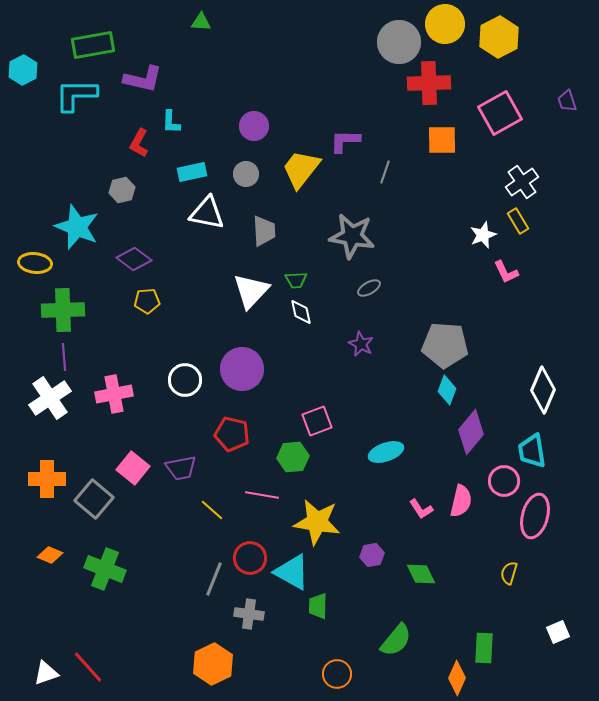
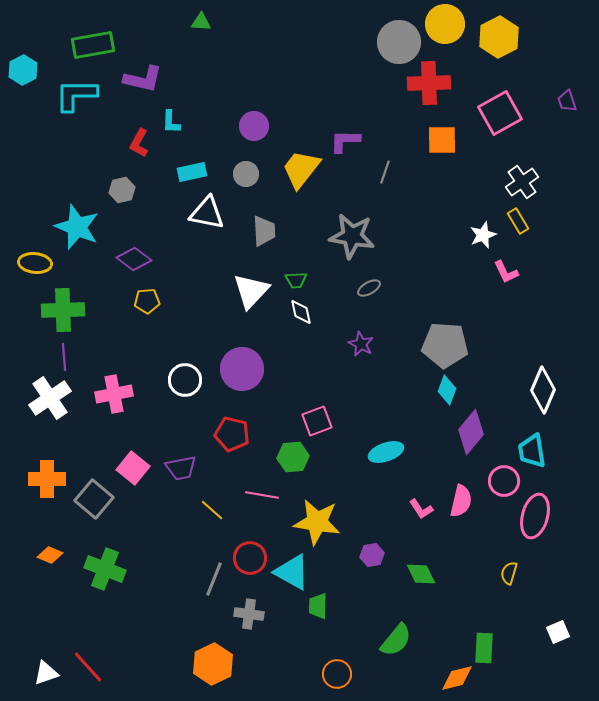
orange diamond at (457, 678): rotated 52 degrees clockwise
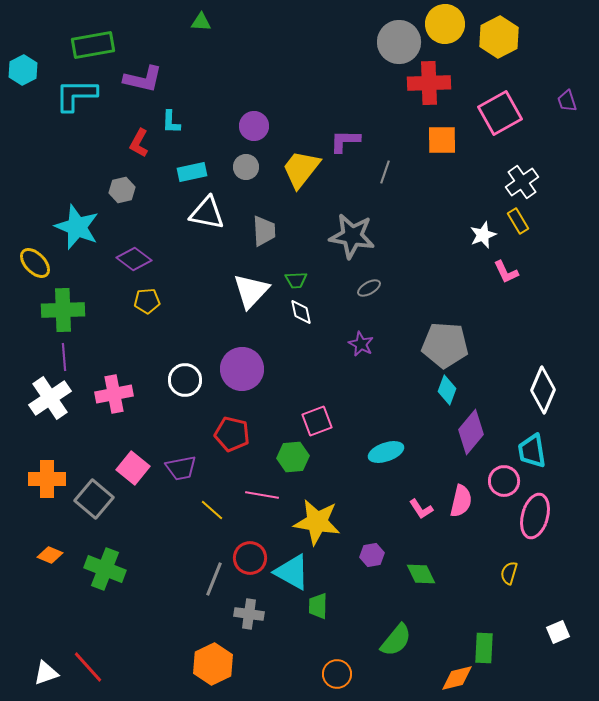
gray circle at (246, 174): moved 7 px up
yellow ellipse at (35, 263): rotated 40 degrees clockwise
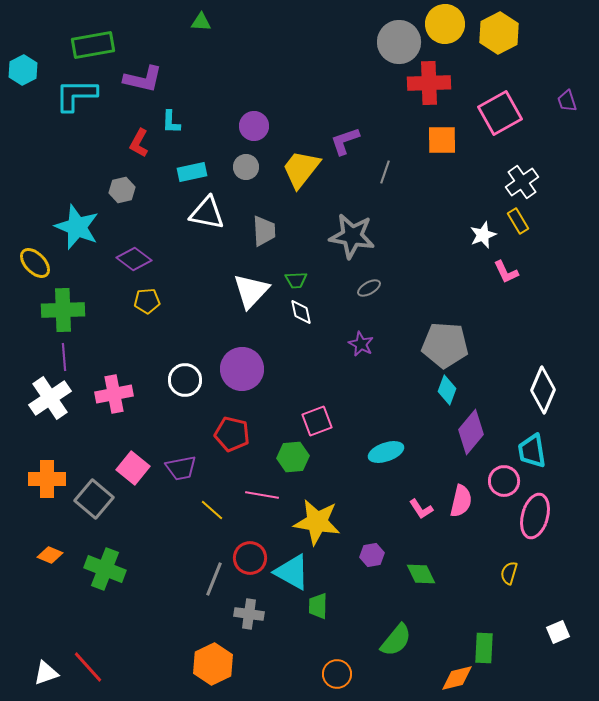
yellow hexagon at (499, 37): moved 4 px up
purple L-shape at (345, 141): rotated 20 degrees counterclockwise
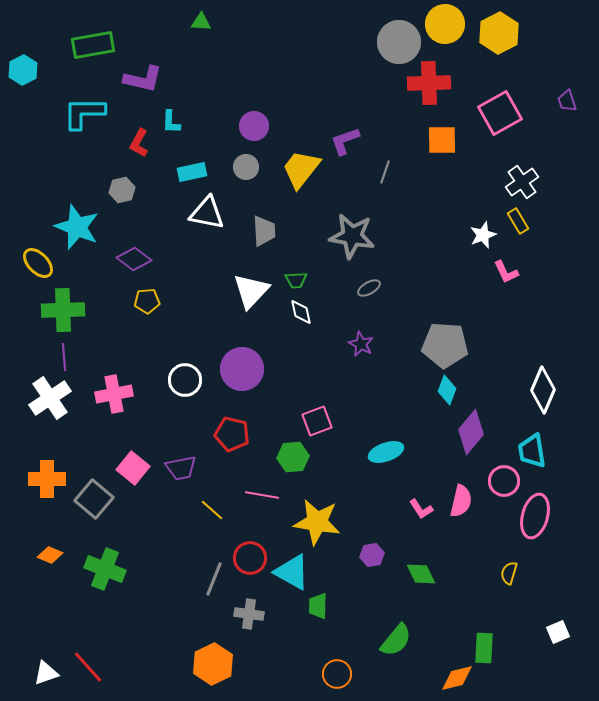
cyan L-shape at (76, 95): moved 8 px right, 18 px down
yellow ellipse at (35, 263): moved 3 px right
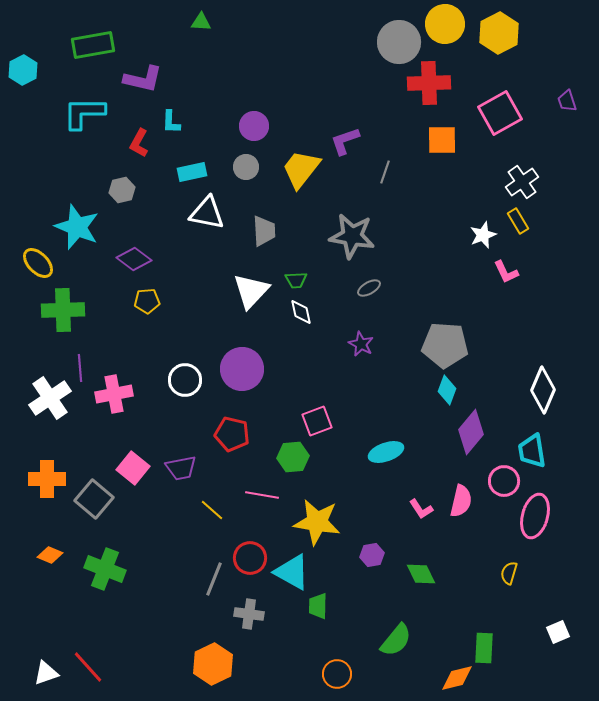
purple line at (64, 357): moved 16 px right, 11 px down
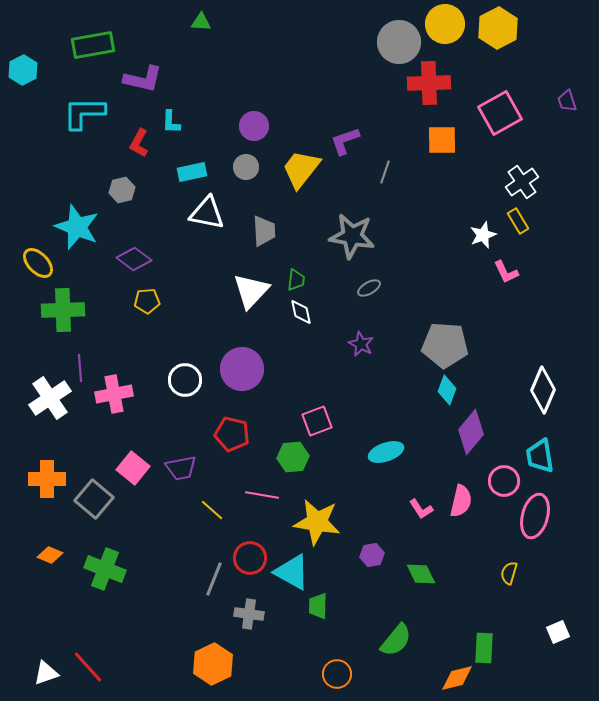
yellow hexagon at (499, 33): moved 1 px left, 5 px up
green trapezoid at (296, 280): rotated 80 degrees counterclockwise
cyan trapezoid at (532, 451): moved 8 px right, 5 px down
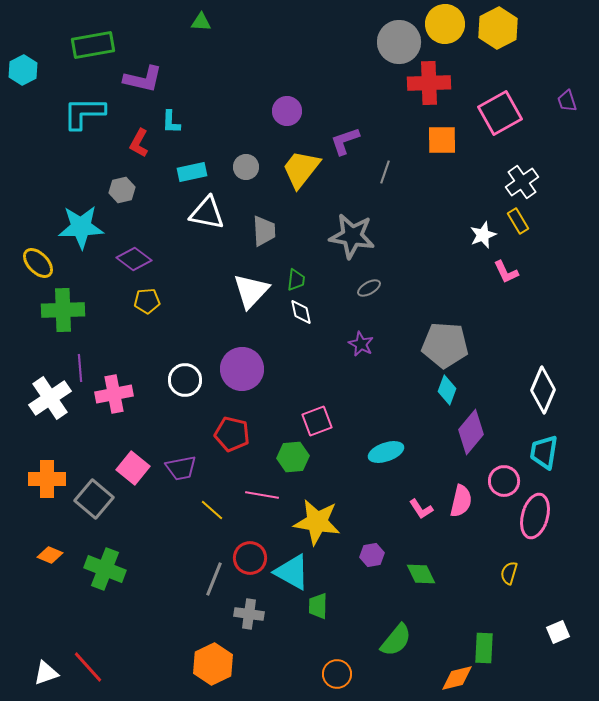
purple circle at (254, 126): moved 33 px right, 15 px up
cyan star at (77, 227): moved 4 px right; rotated 24 degrees counterclockwise
cyan trapezoid at (540, 456): moved 4 px right, 4 px up; rotated 18 degrees clockwise
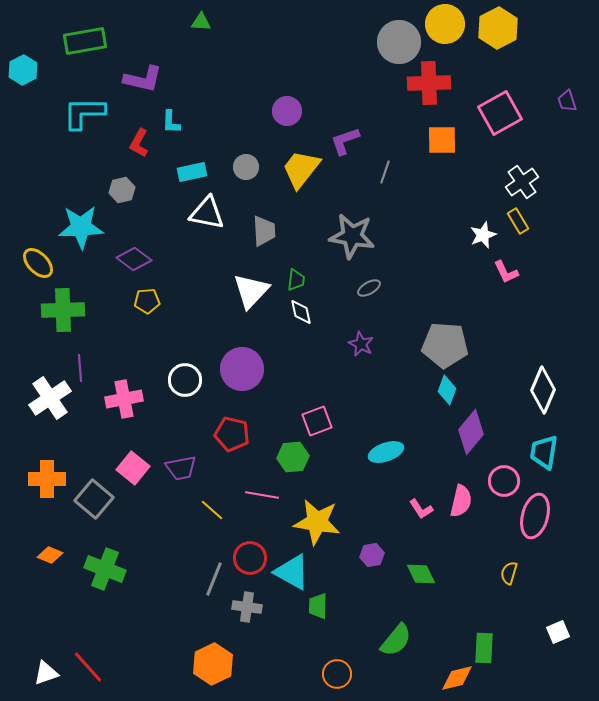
green rectangle at (93, 45): moved 8 px left, 4 px up
pink cross at (114, 394): moved 10 px right, 5 px down
gray cross at (249, 614): moved 2 px left, 7 px up
